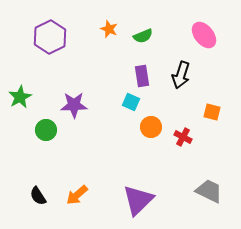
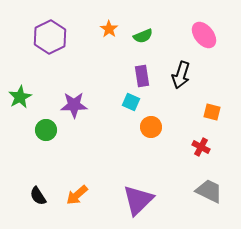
orange star: rotated 12 degrees clockwise
red cross: moved 18 px right, 10 px down
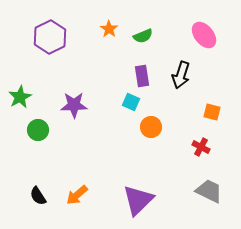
green circle: moved 8 px left
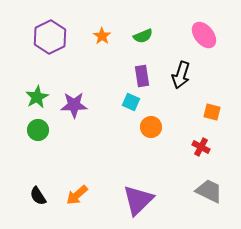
orange star: moved 7 px left, 7 px down
green star: moved 17 px right
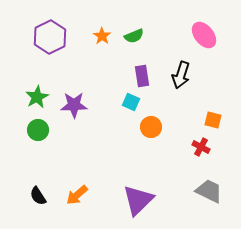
green semicircle: moved 9 px left
orange square: moved 1 px right, 8 px down
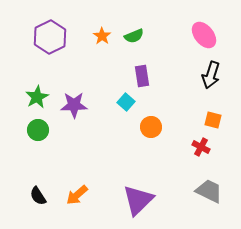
black arrow: moved 30 px right
cyan square: moved 5 px left; rotated 18 degrees clockwise
